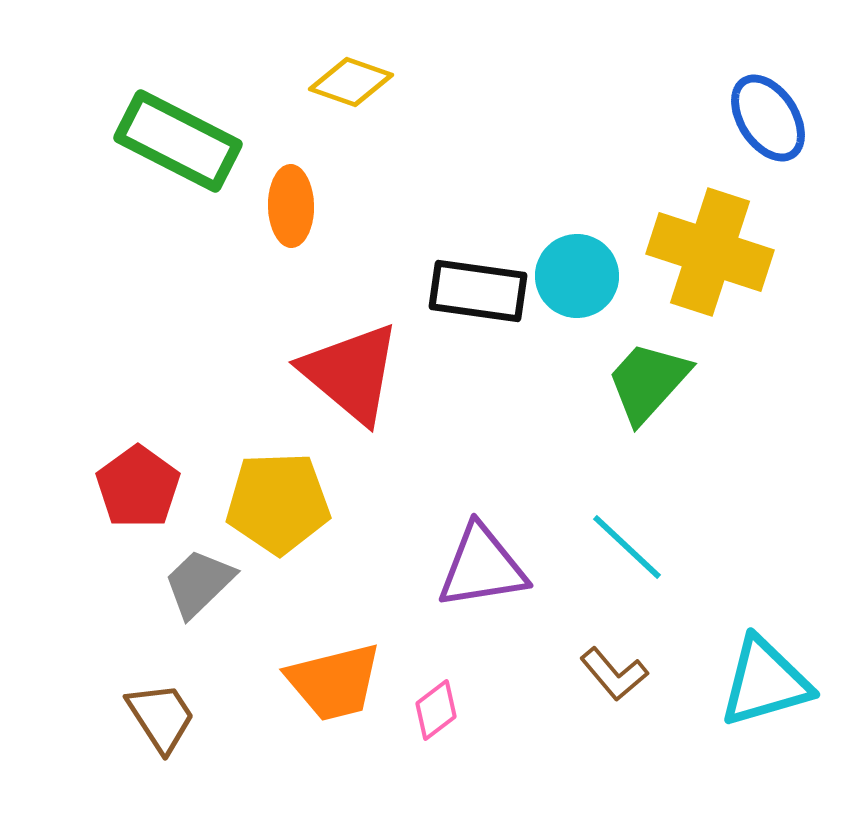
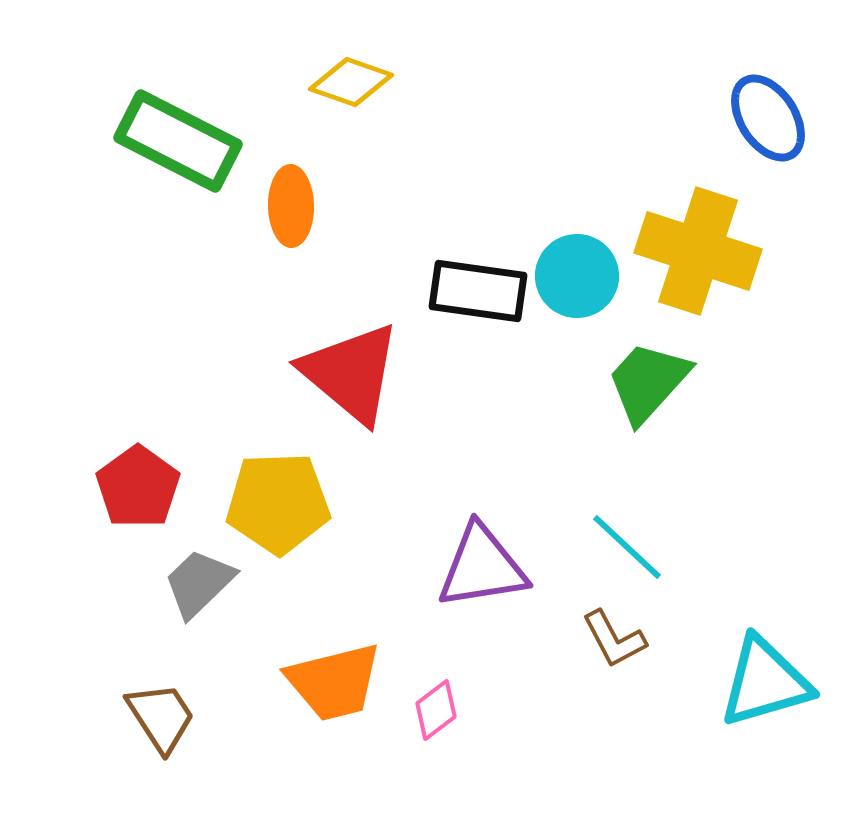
yellow cross: moved 12 px left, 1 px up
brown L-shape: moved 35 px up; rotated 12 degrees clockwise
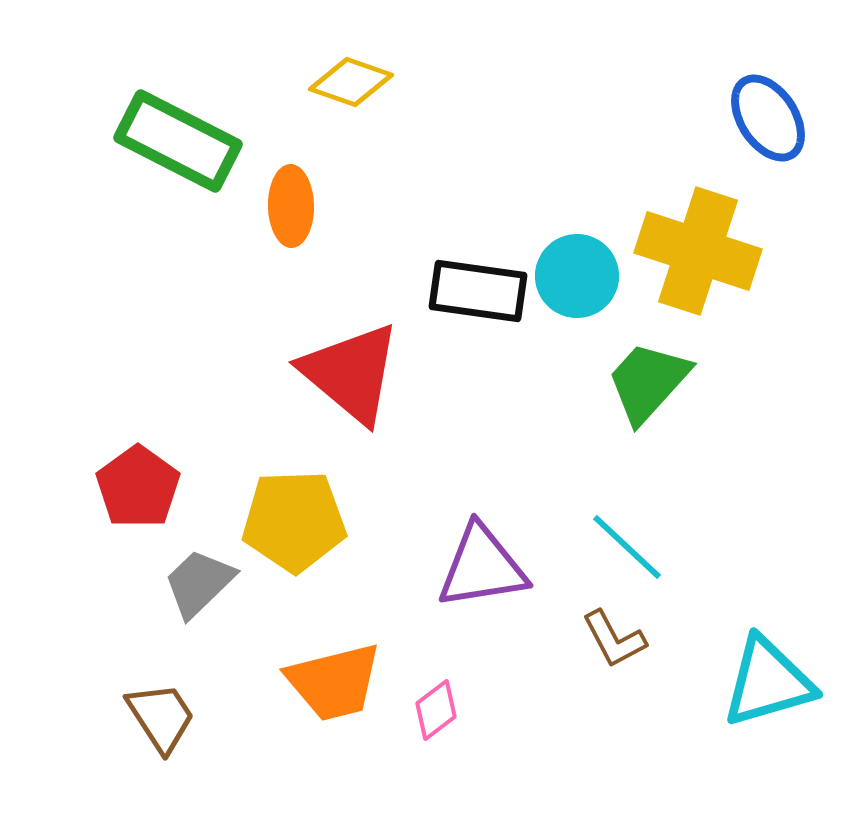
yellow pentagon: moved 16 px right, 18 px down
cyan triangle: moved 3 px right
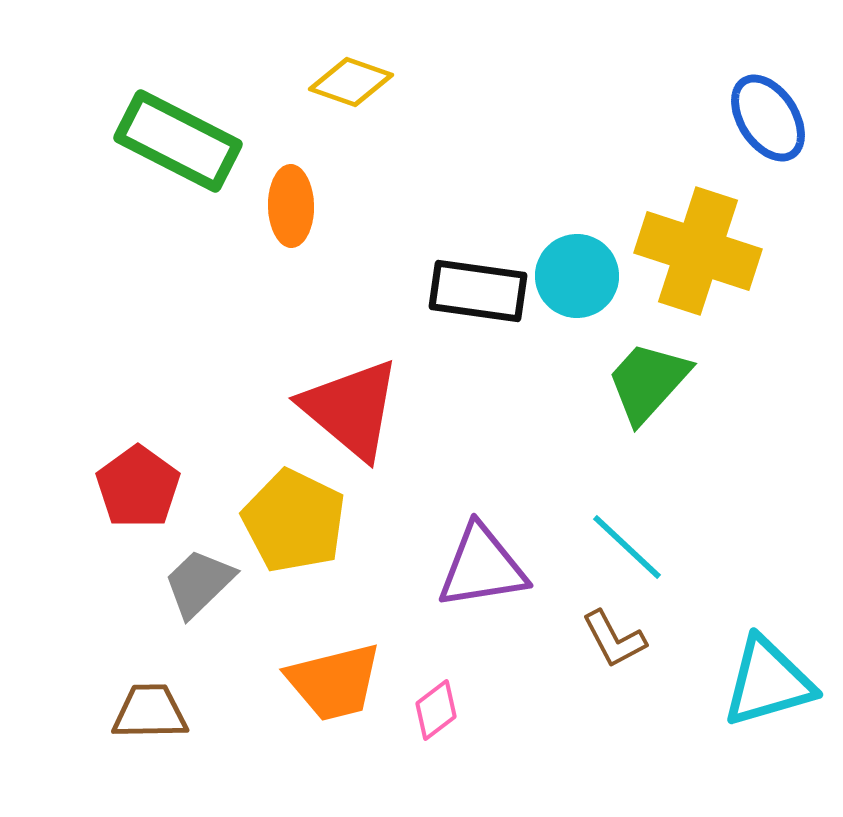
red triangle: moved 36 px down
yellow pentagon: rotated 28 degrees clockwise
brown trapezoid: moved 11 px left, 5 px up; rotated 58 degrees counterclockwise
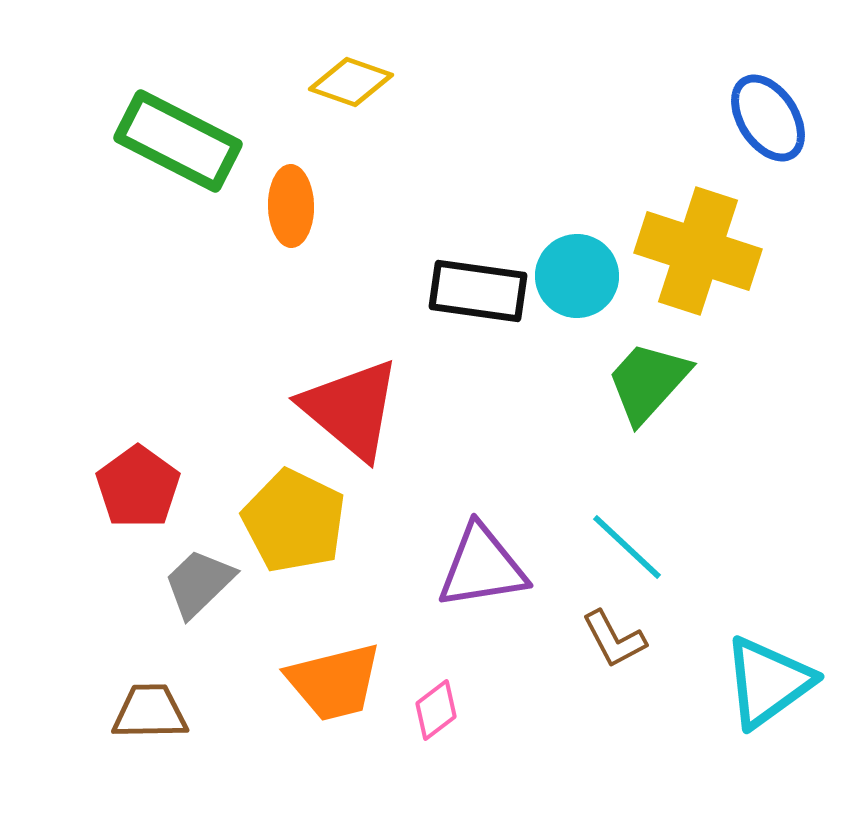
cyan triangle: rotated 20 degrees counterclockwise
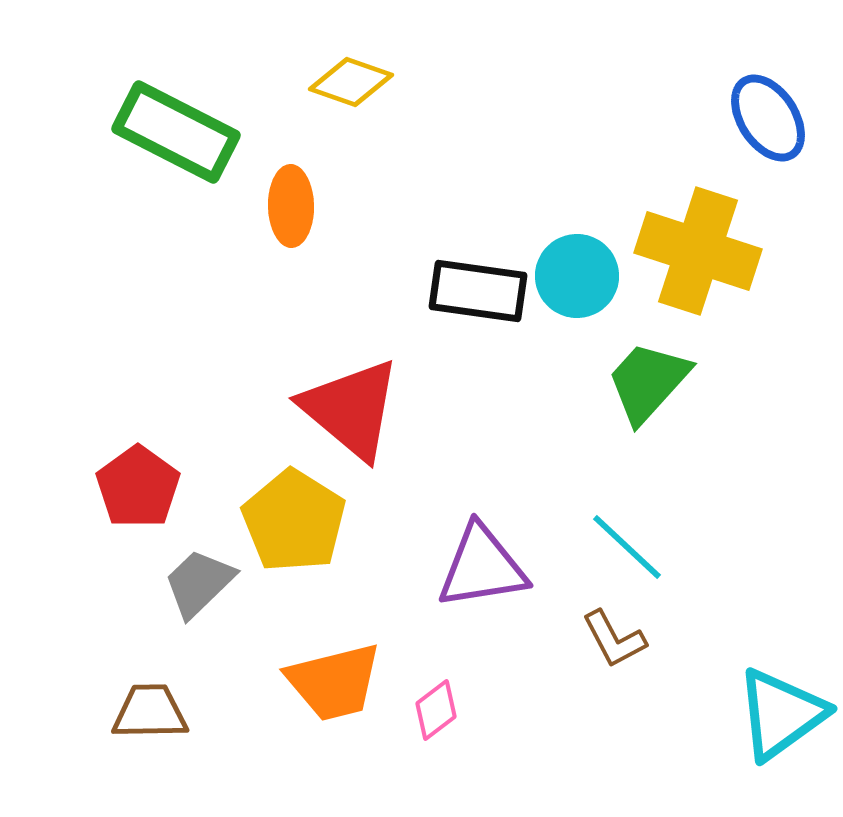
green rectangle: moved 2 px left, 9 px up
yellow pentagon: rotated 6 degrees clockwise
cyan triangle: moved 13 px right, 32 px down
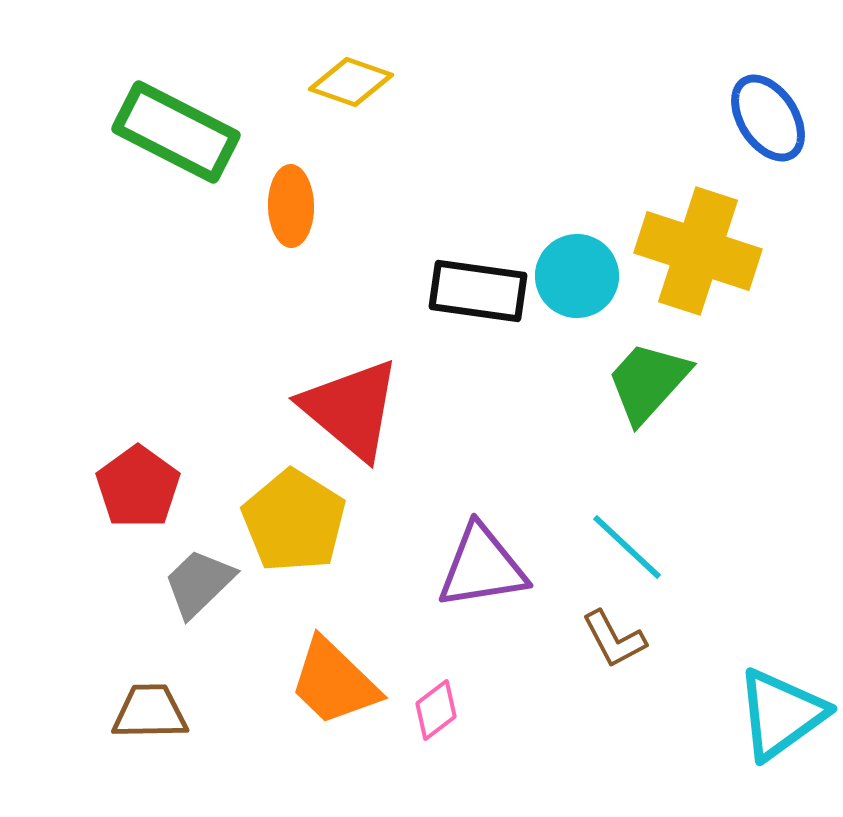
orange trapezoid: rotated 58 degrees clockwise
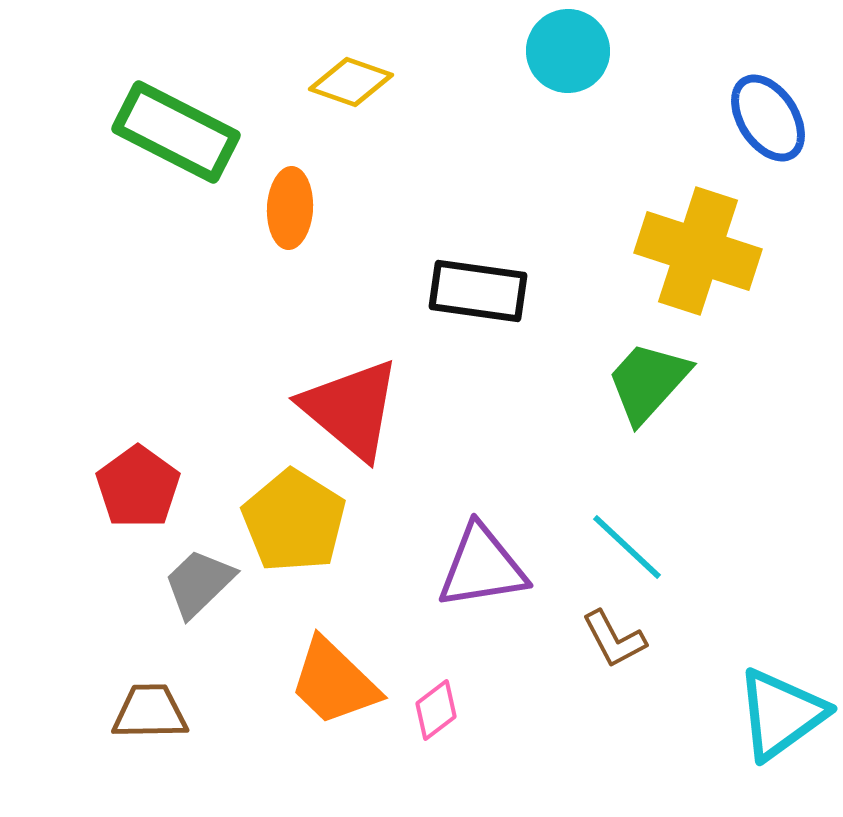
orange ellipse: moved 1 px left, 2 px down; rotated 4 degrees clockwise
cyan circle: moved 9 px left, 225 px up
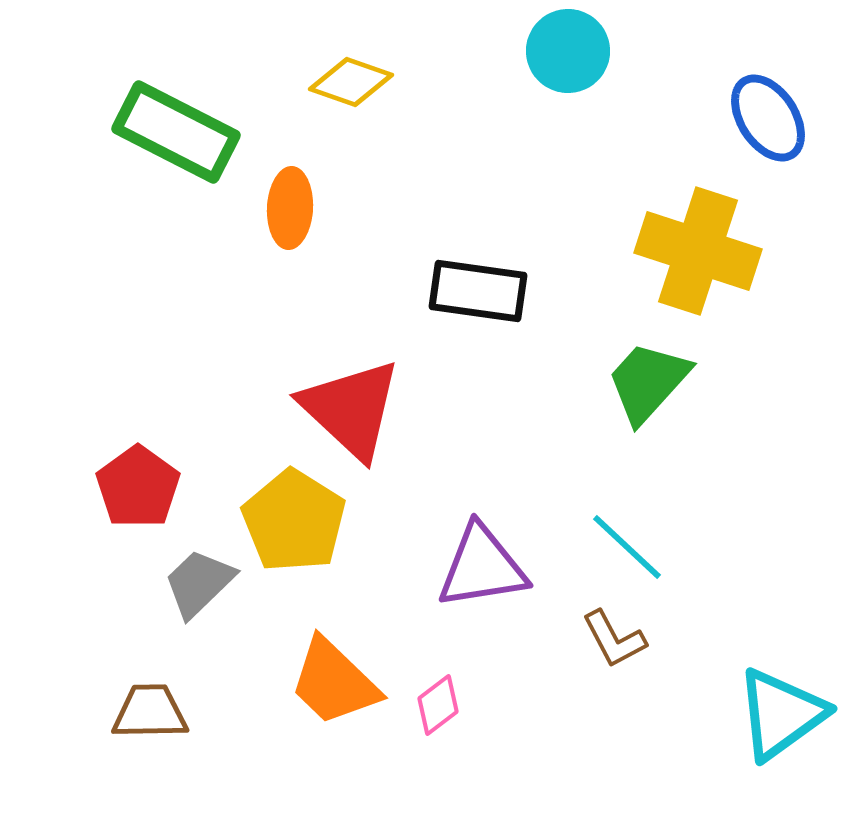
red triangle: rotated 3 degrees clockwise
pink diamond: moved 2 px right, 5 px up
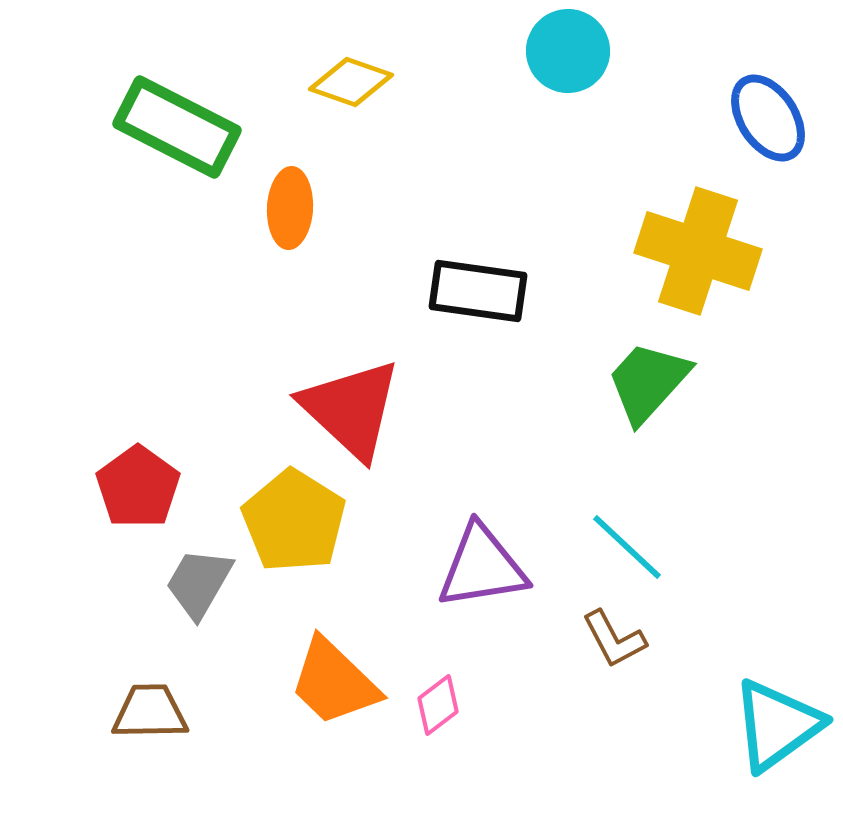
green rectangle: moved 1 px right, 5 px up
gray trapezoid: rotated 16 degrees counterclockwise
cyan triangle: moved 4 px left, 11 px down
